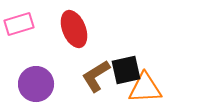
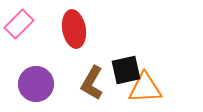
pink rectangle: rotated 28 degrees counterclockwise
red ellipse: rotated 12 degrees clockwise
brown L-shape: moved 4 px left, 7 px down; rotated 28 degrees counterclockwise
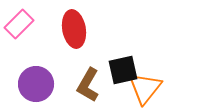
black square: moved 3 px left
brown L-shape: moved 4 px left, 2 px down
orange triangle: rotated 48 degrees counterclockwise
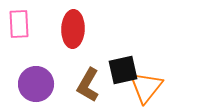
pink rectangle: rotated 48 degrees counterclockwise
red ellipse: moved 1 px left; rotated 12 degrees clockwise
orange triangle: moved 1 px right, 1 px up
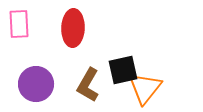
red ellipse: moved 1 px up
orange triangle: moved 1 px left, 1 px down
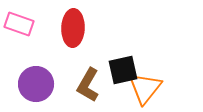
pink rectangle: rotated 68 degrees counterclockwise
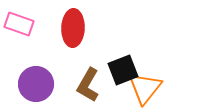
black square: rotated 8 degrees counterclockwise
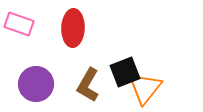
black square: moved 2 px right, 2 px down
